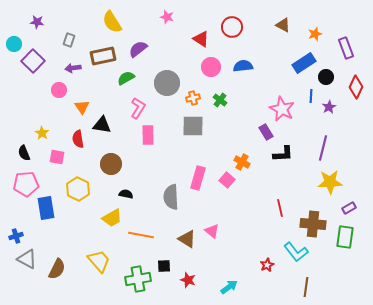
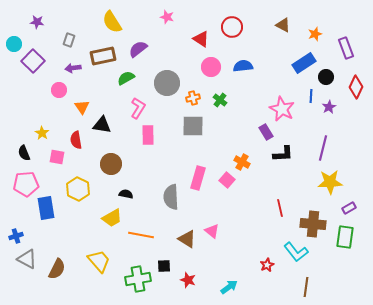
red semicircle at (78, 139): moved 2 px left, 1 px down
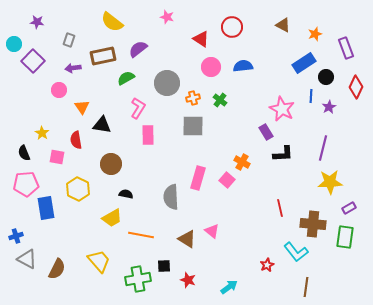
yellow semicircle at (112, 22): rotated 20 degrees counterclockwise
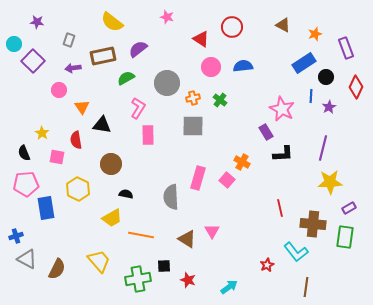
pink triangle at (212, 231): rotated 21 degrees clockwise
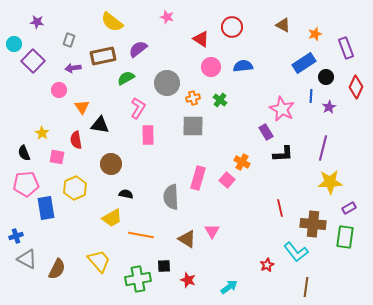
black triangle at (102, 125): moved 2 px left
yellow hexagon at (78, 189): moved 3 px left, 1 px up; rotated 10 degrees clockwise
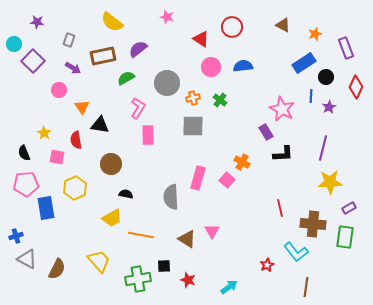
purple arrow at (73, 68): rotated 140 degrees counterclockwise
yellow star at (42, 133): moved 2 px right
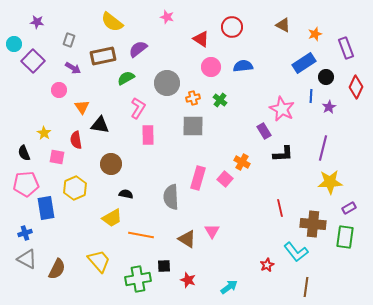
purple rectangle at (266, 132): moved 2 px left, 1 px up
pink square at (227, 180): moved 2 px left, 1 px up
blue cross at (16, 236): moved 9 px right, 3 px up
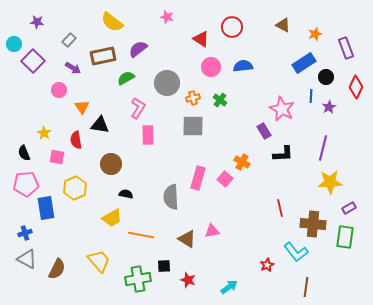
gray rectangle at (69, 40): rotated 24 degrees clockwise
pink triangle at (212, 231): rotated 49 degrees clockwise
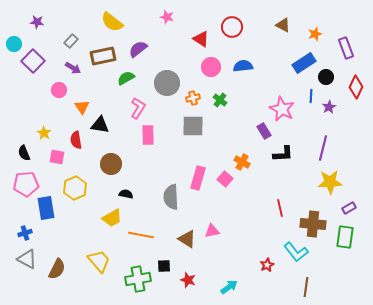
gray rectangle at (69, 40): moved 2 px right, 1 px down
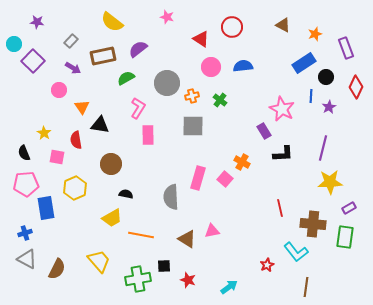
orange cross at (193, 98): moved 1 px left, 2 px up
